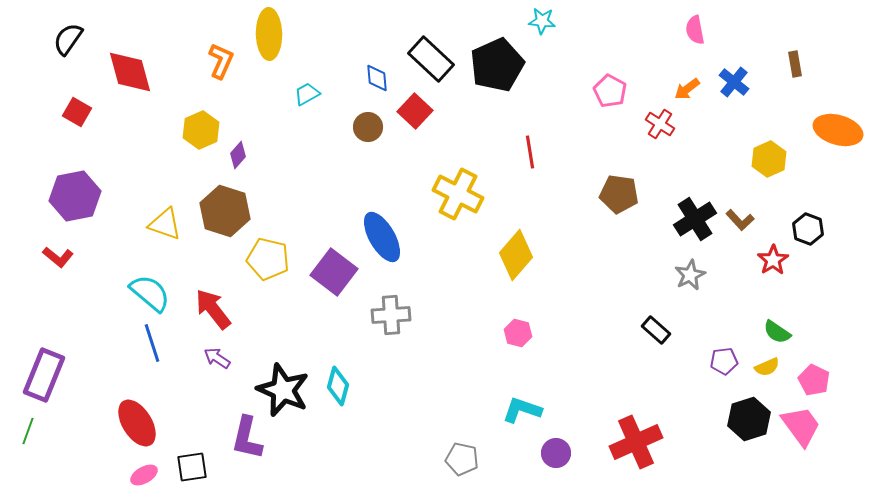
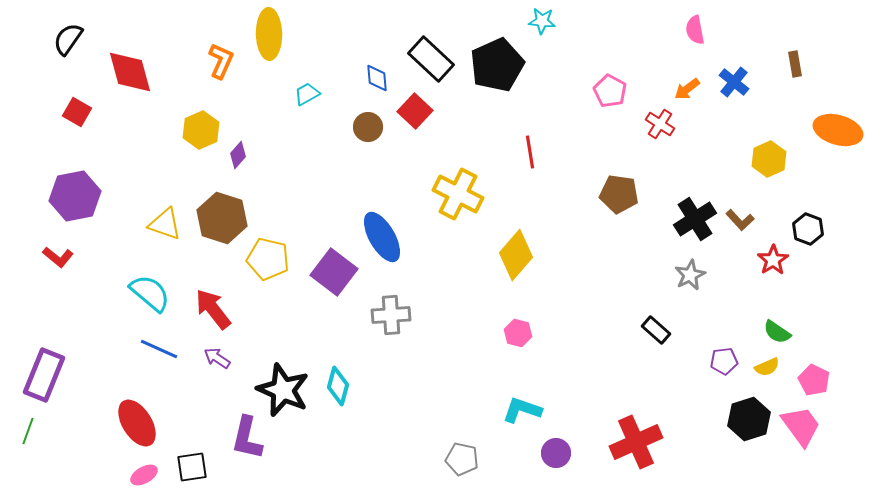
brown hexagon at (225, 211): moved 3 px left, 7 px down
blue line at (152, 343): moved 7 px right, 6 px down; rotated 48 degrees counterclockwise
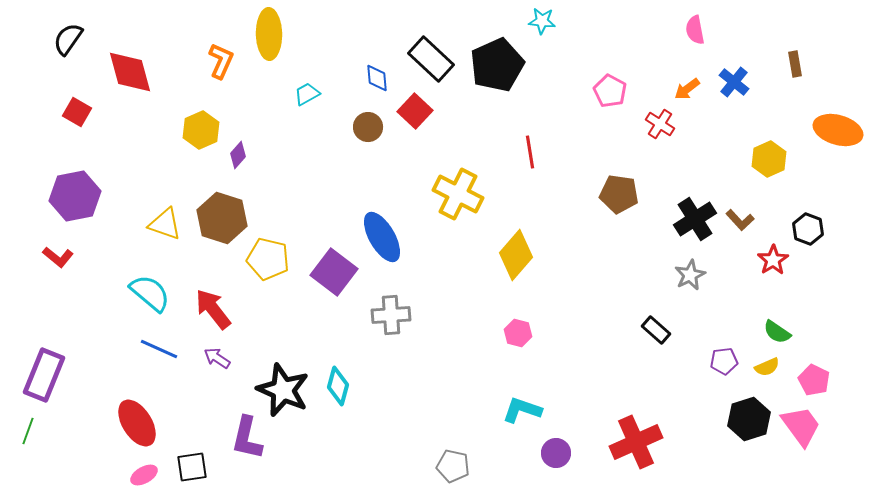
gray pentagon at (462, 459): moved 9 px left, 7 px down
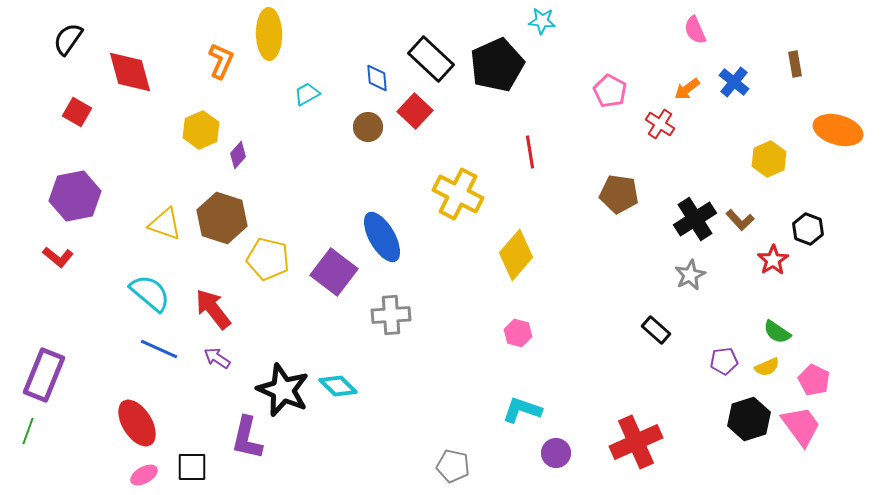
pink semicircle at (695, 30): rotated 12 degrees counterclockwise
cyan diamond at (338, 386): rotated 60 degrees counterclockwise
black square at (192, 467): rotated 8 degrees clockwise
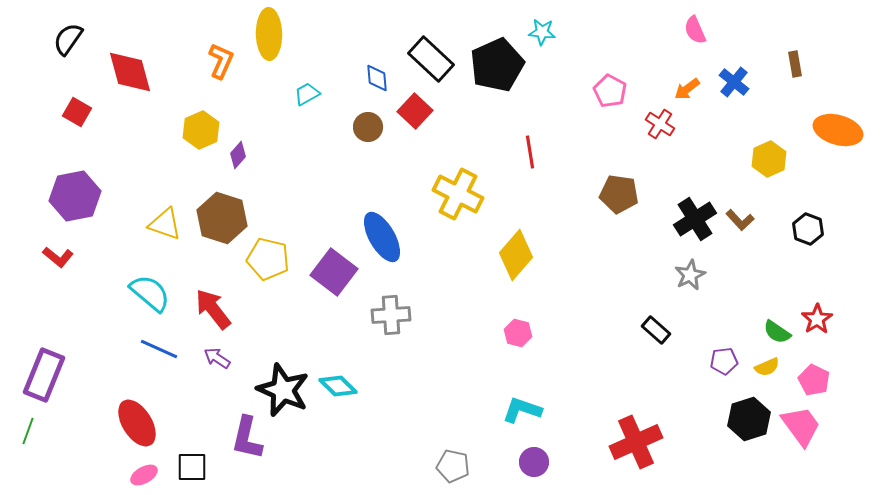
cyan star at (542, 21): moved 11 px down
red star at (773, 260): moved 44 px right, 59 px down
purple circle at (556, 453): moved 22 px left, 9 px down
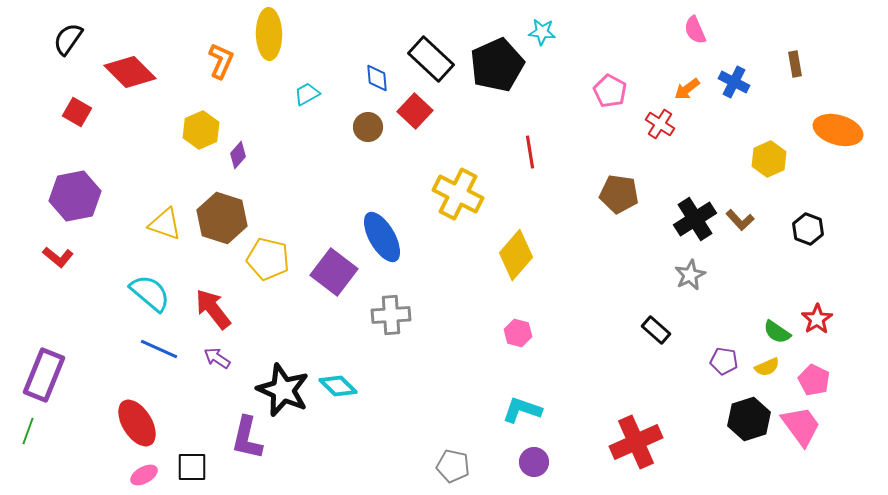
red diamond at (130, 72): rotated 30 degrees counterclockwise
blue cross at (734, 82): rotated 12 degrees counterclockwise
purple pentagon at (724, 361): rotated 16 degrees clockwise
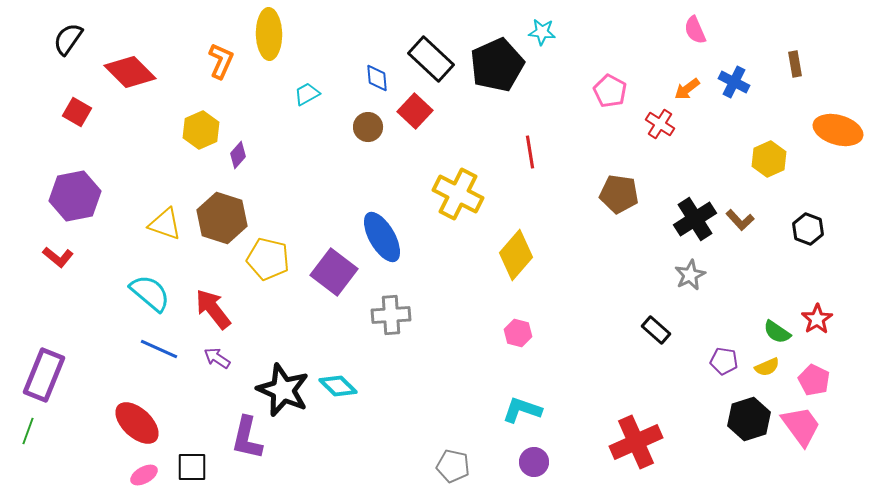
red ellipse at (137, 423): rotated 15 degrees counterclockwise
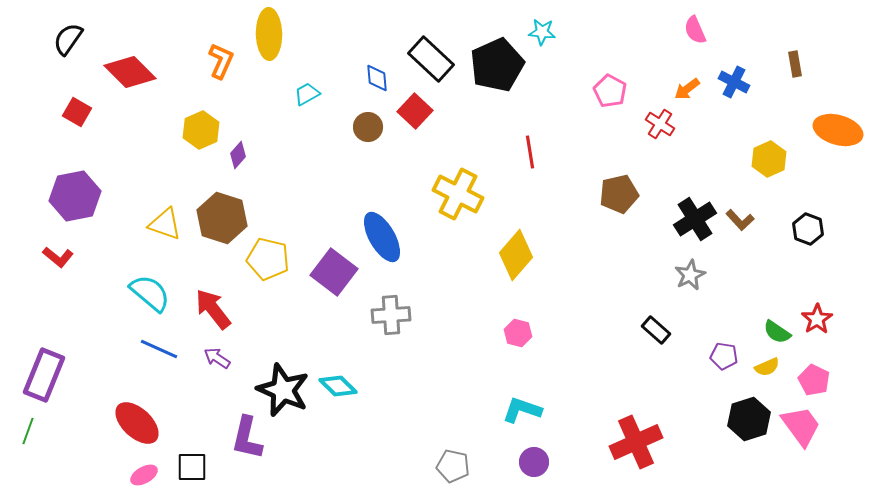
brown pentagon at (619, 194): rotated 21 degrees counterclockwise
purple pentagon at (724, 361): moved 5 px up
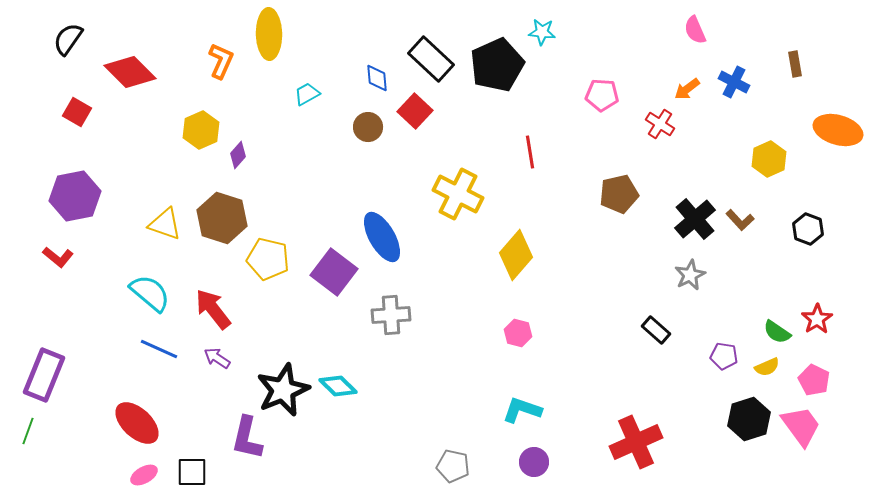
pink pentagon at (610, 91): moved 8 px left, 4 px down; rotated 24 degrees counterclockwise
black cross at (695, 219): rotated 9 degrees counterclockwise
black star at (283, 390): rotated 26 degrees clockwise
black square at (192, 467): moved 5 px down
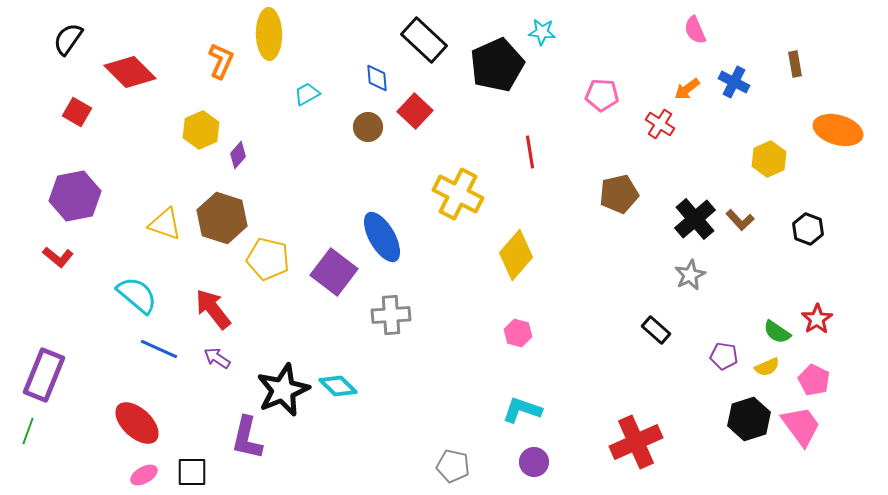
black rectangle at (431, 59): moved 7 px left, 19 px up
cyan semicircle at (150, 293): moved 13 px left, 2 px down
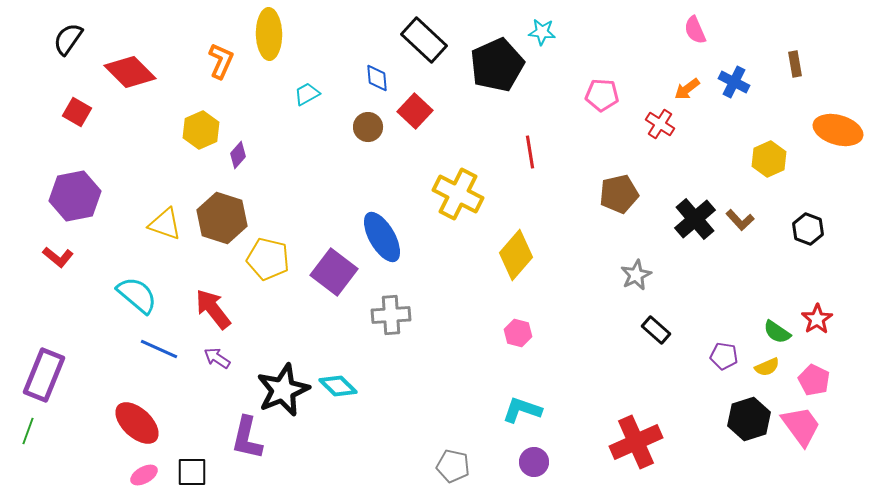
gray star at (690, 275): moved 54 px left
